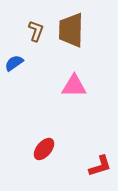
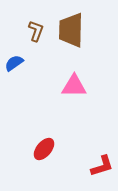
red L-shape: moved 2 px right
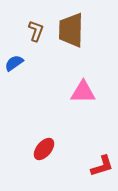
pink triangle: moved 9 px right, 6 px down
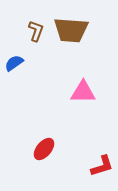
brown trapezoid: rotated 87 degrees counterclockwise
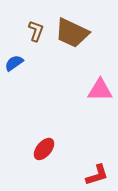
brown trapezoid: moved 1 px right, 3 px down; rotated 21 degrees clockwise
pink triangle: moved 17 px right, 2 px up
red L-shape: moved 5 px left, 9 px down
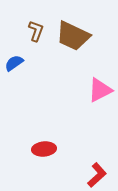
brown trapezoid: moved 1 px right, 3 px down
pink triangle: rotated 28 degrees counterclockwise
red ellipse: rotated 45 degrees clockwise
red L-shape: rotated 25 degrees counterclockwise
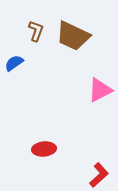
red L-shape: moved 2 px right
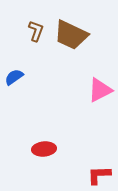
brown trapezoid: moved 2 px left, 1 px up
blue semicircle: moved 14 px down
red L-shape: rotated 140 degrees counterclockwise
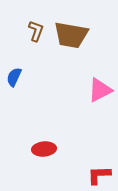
brown trapezoid: rotated 15 degrees counterclockwise
blue semicircle: rotated 30 degrees counterclockwise
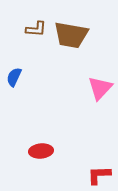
brown L-shape: moved 2 px up; rotated 75 degrees clockwise
pink triangle: moved 2 px up; rotated 20 degrees counterclockwise
red ellipse: moved 3 px left, 2 px down
